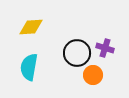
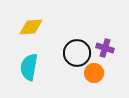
orange circle: moved 1 px right, 2 px up
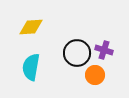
purple cross: moved 1 px left, 2 px down
cyan semicircle: moved 2 px right
orange circle: moved 1 px right, 2 px down
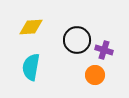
black circle: moved 13 px up
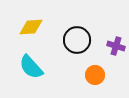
purple cross: moved 12 px right, 4 px up
cyan semicircle: rotated 52 degrees counterclockwise
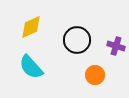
yellow diamond: rotated 20 degrees counterclockwise
